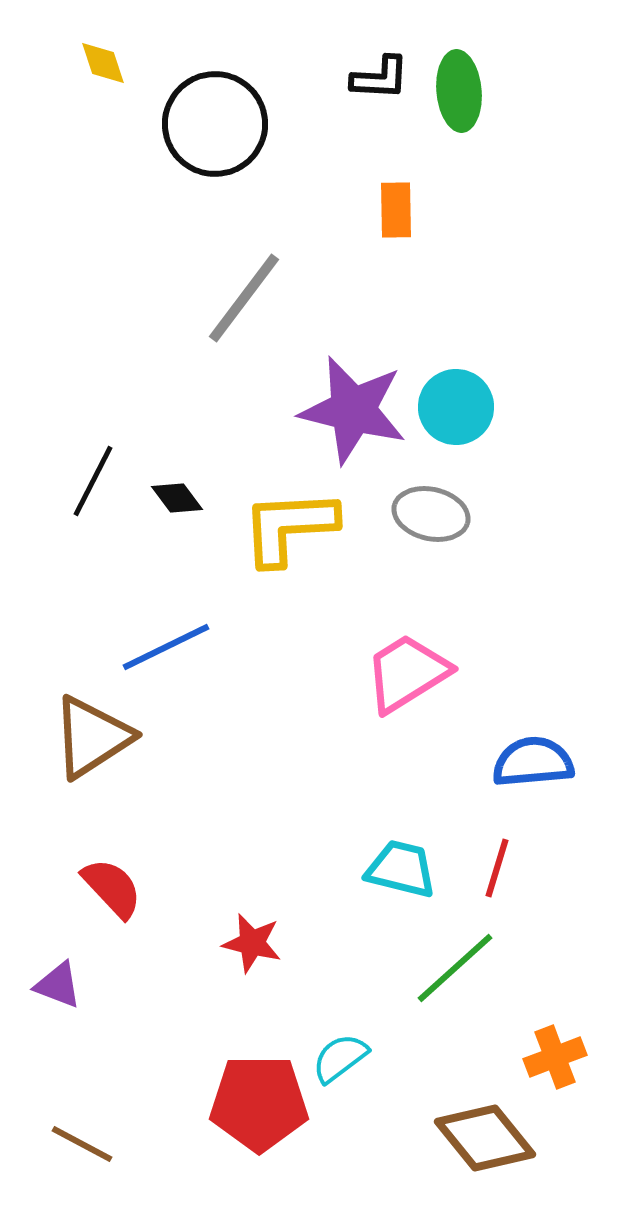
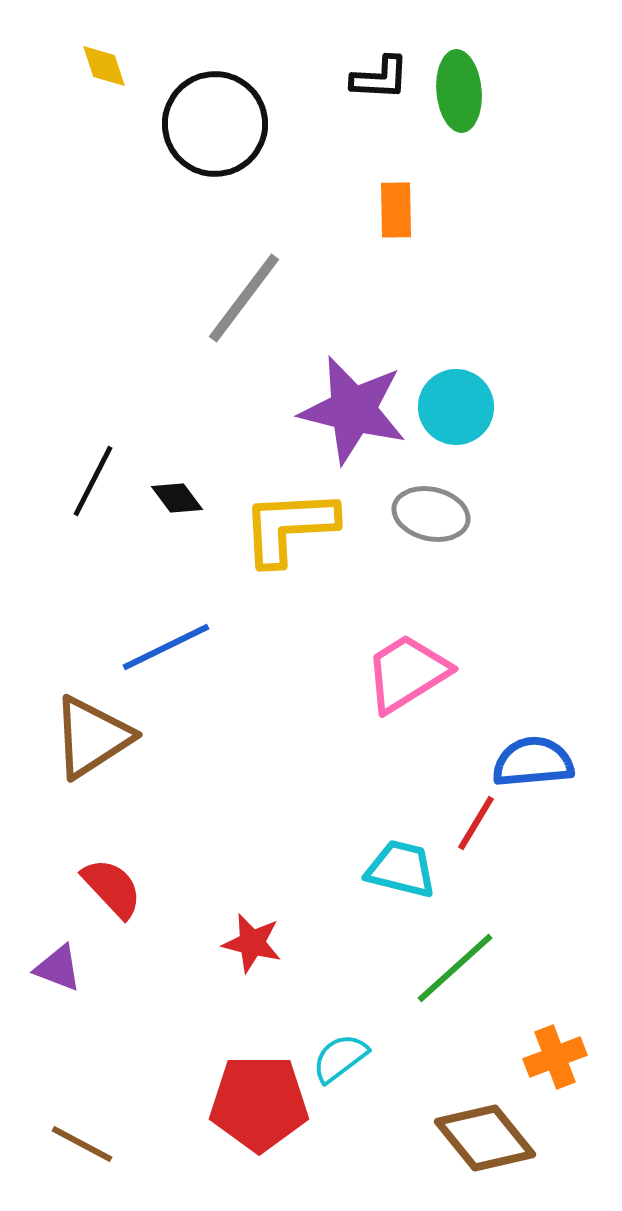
yellow diamond: moved 1 px right, 3 px down
red line: moved 21 px left, 45 px up; rotated 14 degrees clockwise
purple triangle: moved 17 px up
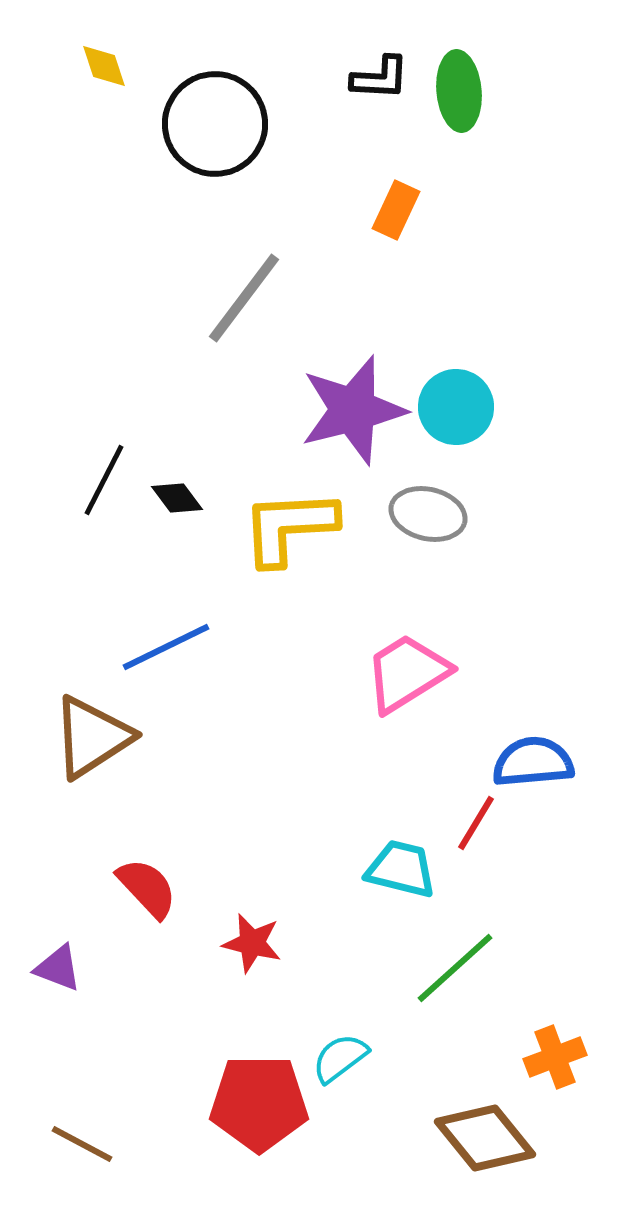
orange rectangle: rotated 26 degrees clockwise
purple star: rotated 28 degrees counterclockwise
black line: moved 11 px right, 1 px up
gray ellipse: moved 3 px left
red semicircle: moved 35 px right
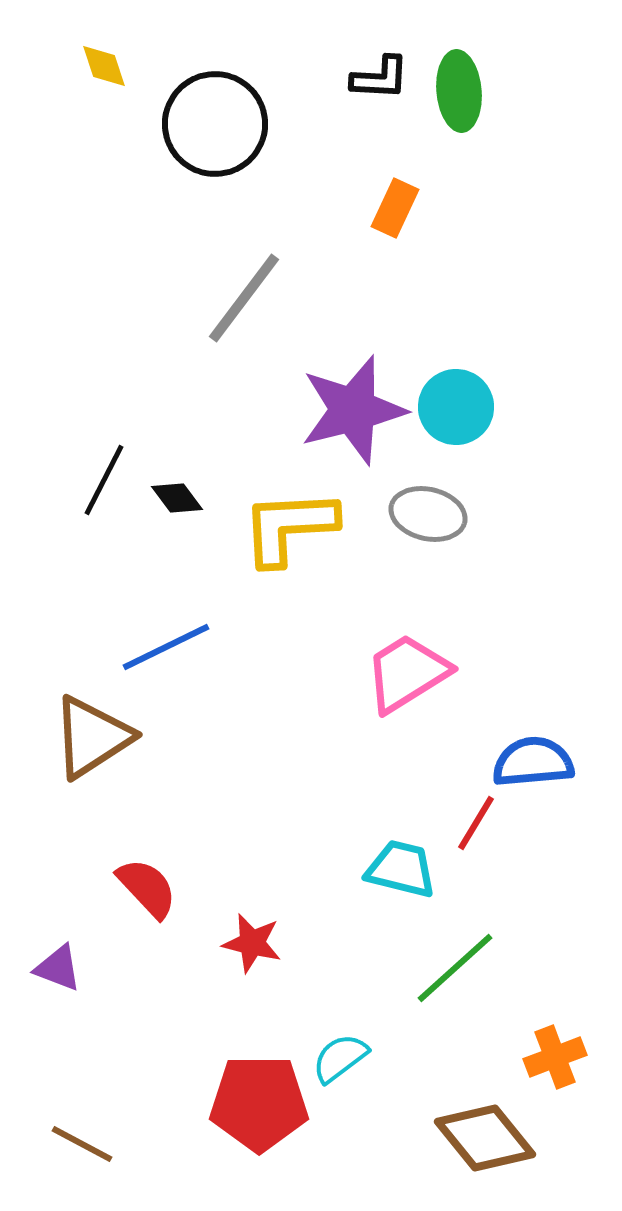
orange rectangle: moved 1 px left, 2 px up
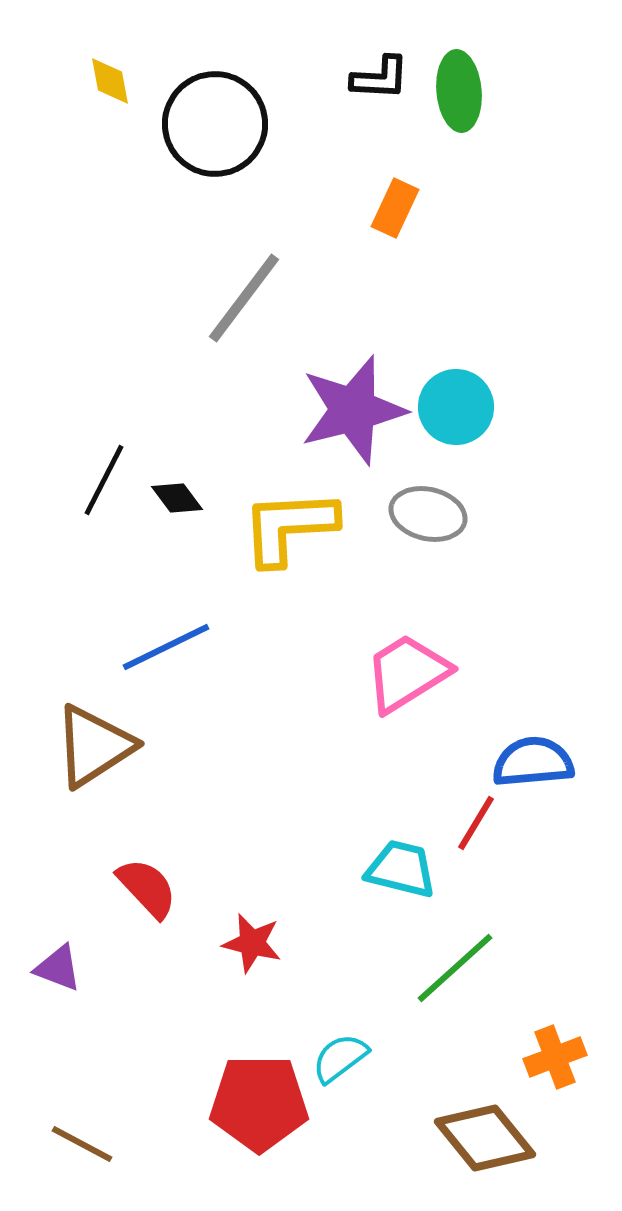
yellow diamond: moved 6 px right, 15 px down; rotated 8 degrees clockwise
brown triangle: moved 2 px right, 9 px down
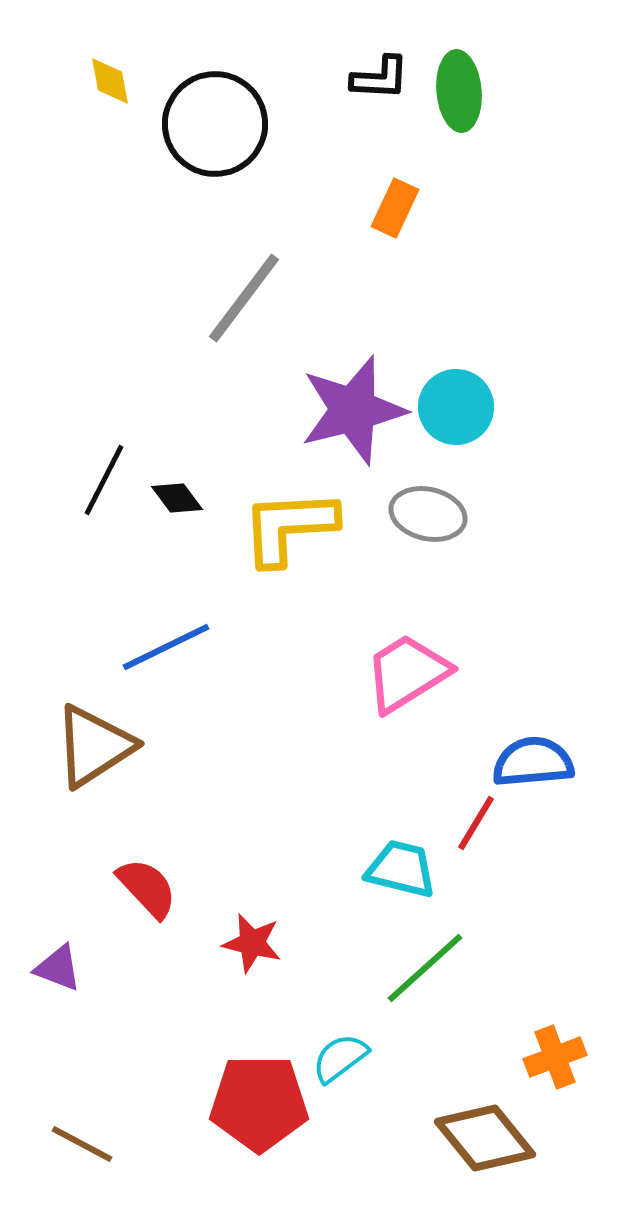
green line: moved 30 px left
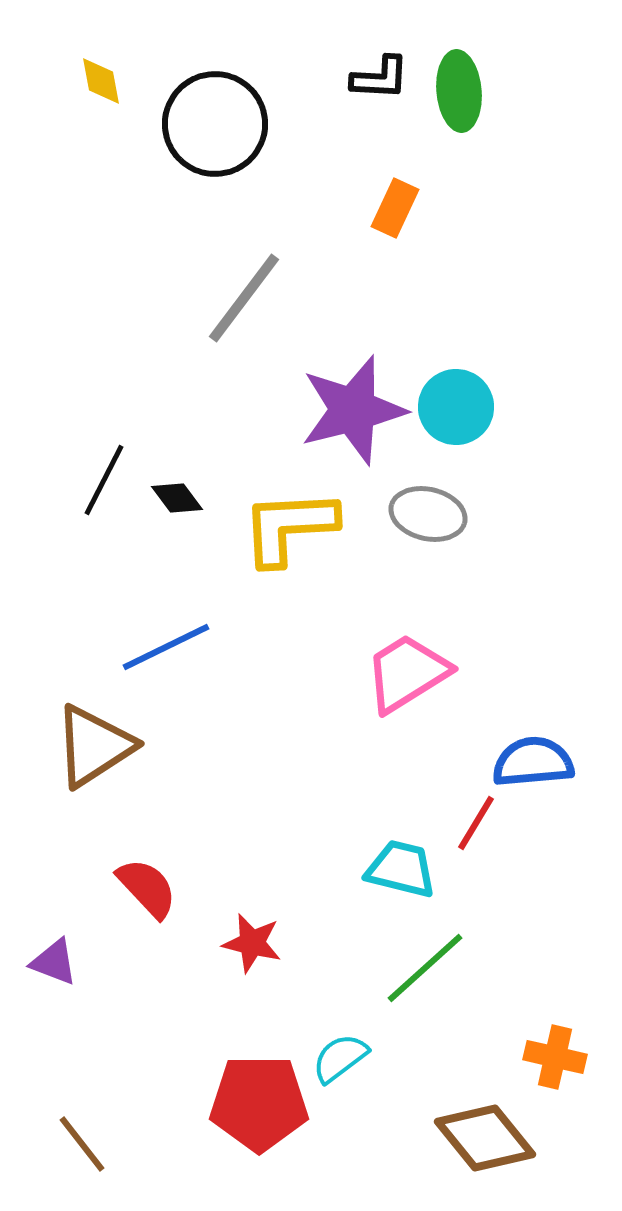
yellow diamond: moved 9 px left
purple triangle: moved 4 px left, 6 px up
orange cross: rotated 34 degrees clockwise
brown line: rotated 24 degrees clockwise
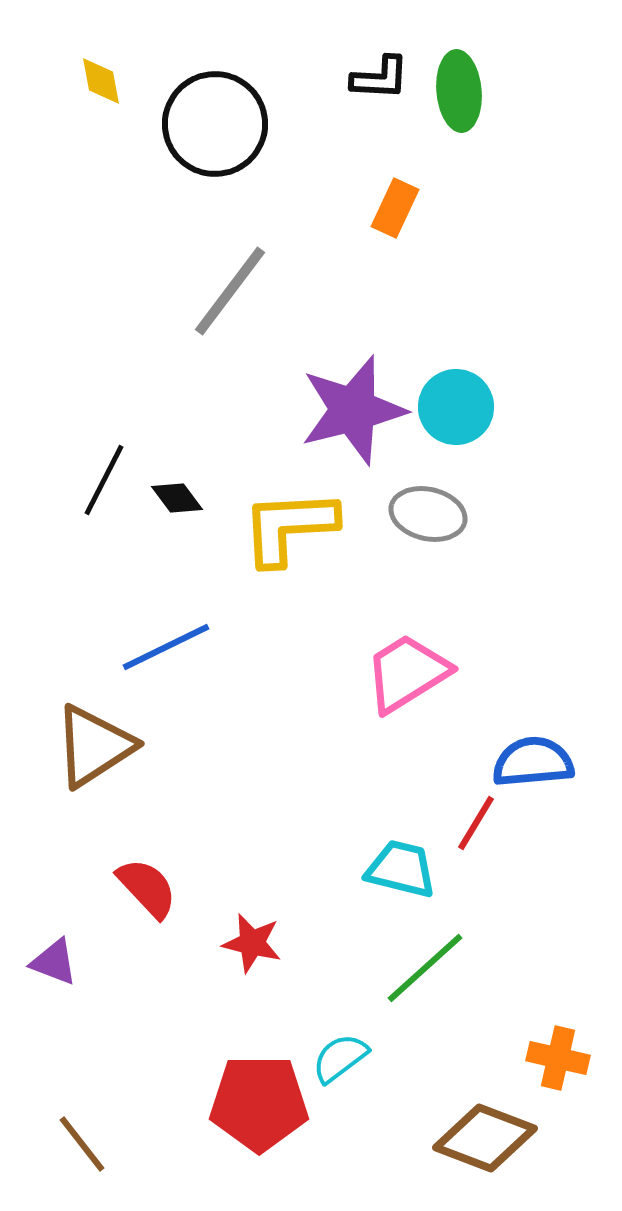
gray line: moved 14 px left, 7 px up
orange cross: moved 3 px right, 1 px down
brown diamond: rotated 30 degrees counterclockwise
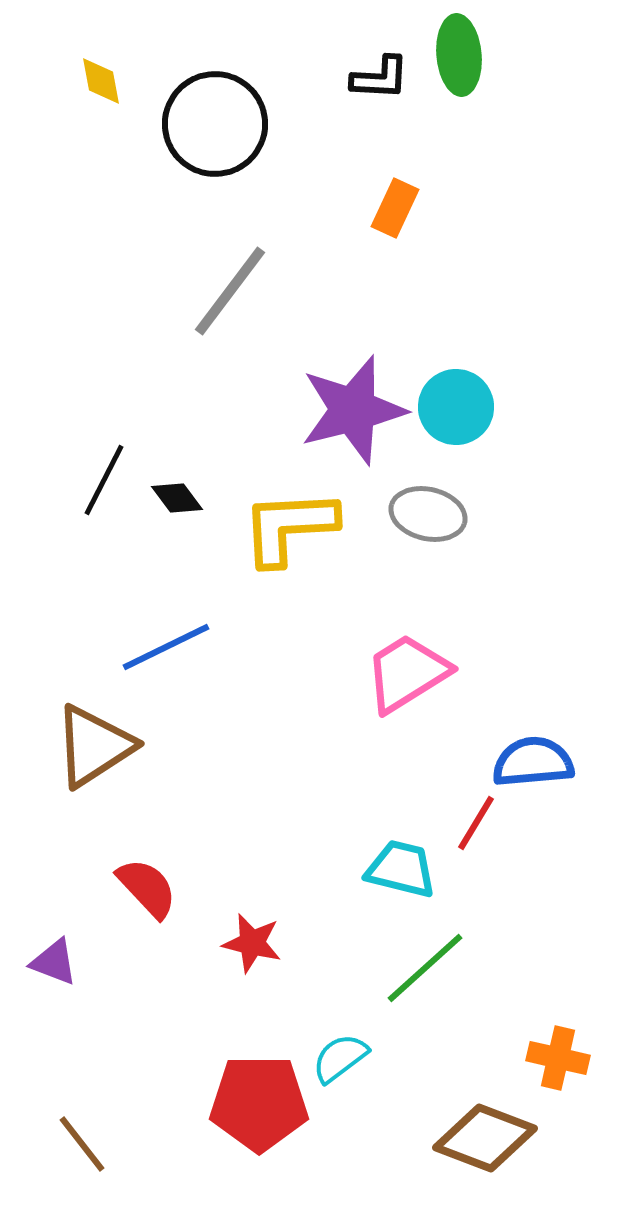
green ellipse: moved 36 px up
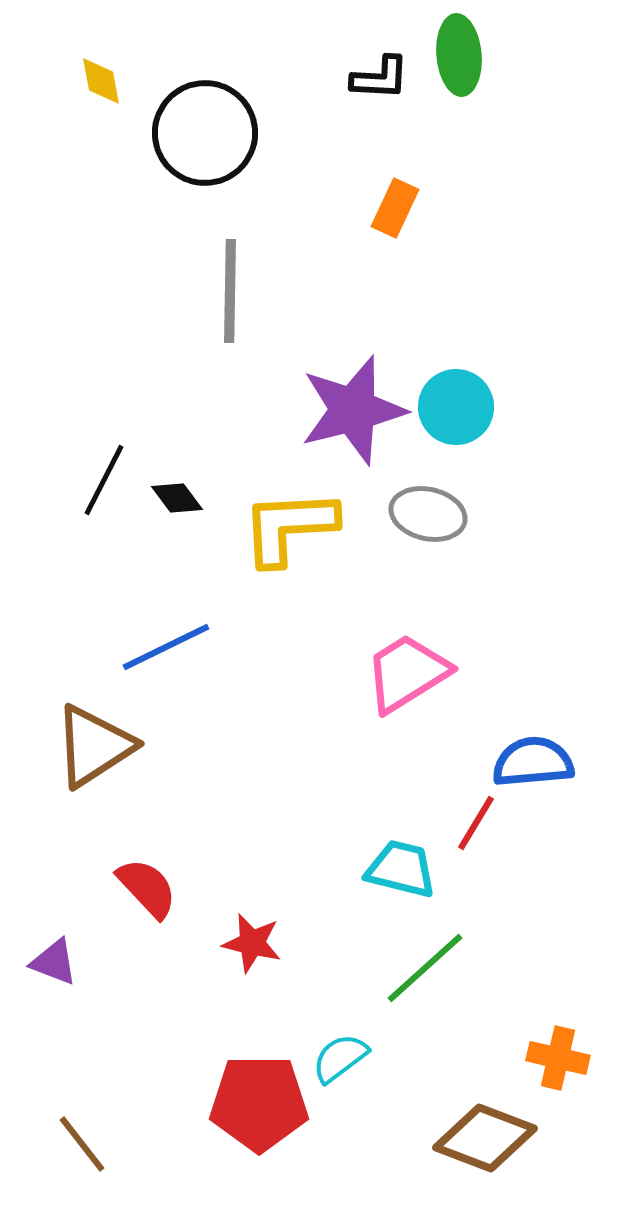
black circle: moved 10 px left, 9 px down
gray line: rotated 36 degrees counterclockwise
